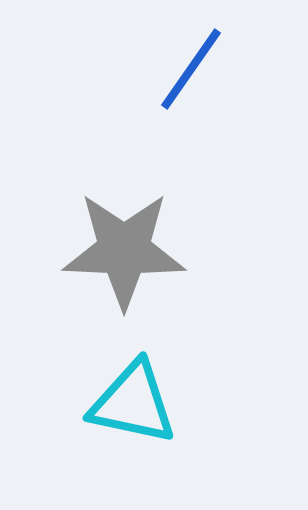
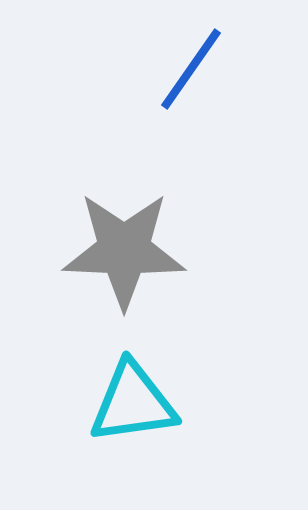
cyan triangle: rotated 20 degrees counterclockwise
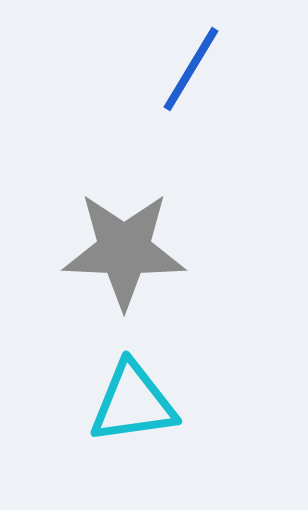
blue line: rotated 4 degrees counterclockwise
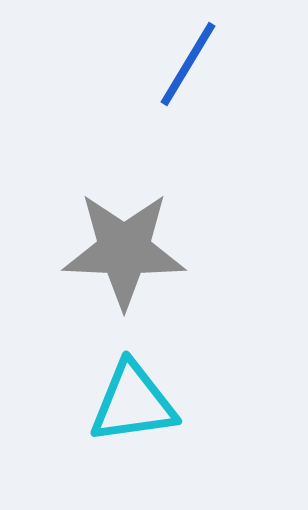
blue line: moved 3 px left, 5 px up
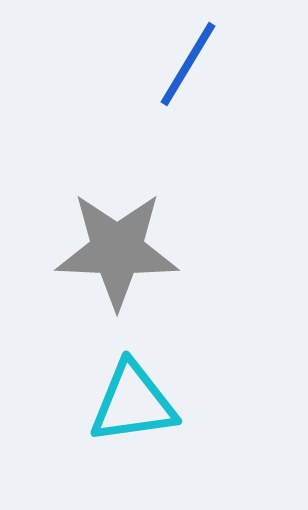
gray star: moved 7 px left
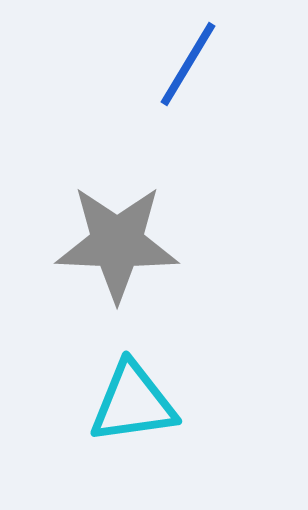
gray star: moved 7 px up
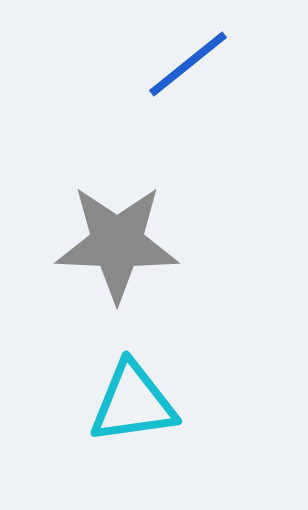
blue line: rotated 20 degrees clockwise
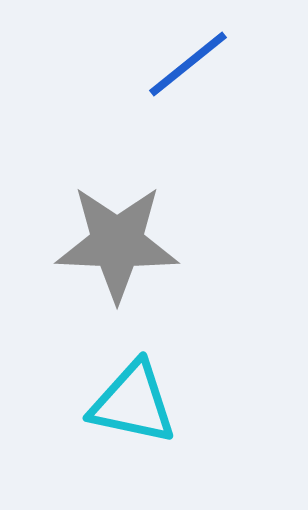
cyan triangle: rotated 20 degrees clockwise
